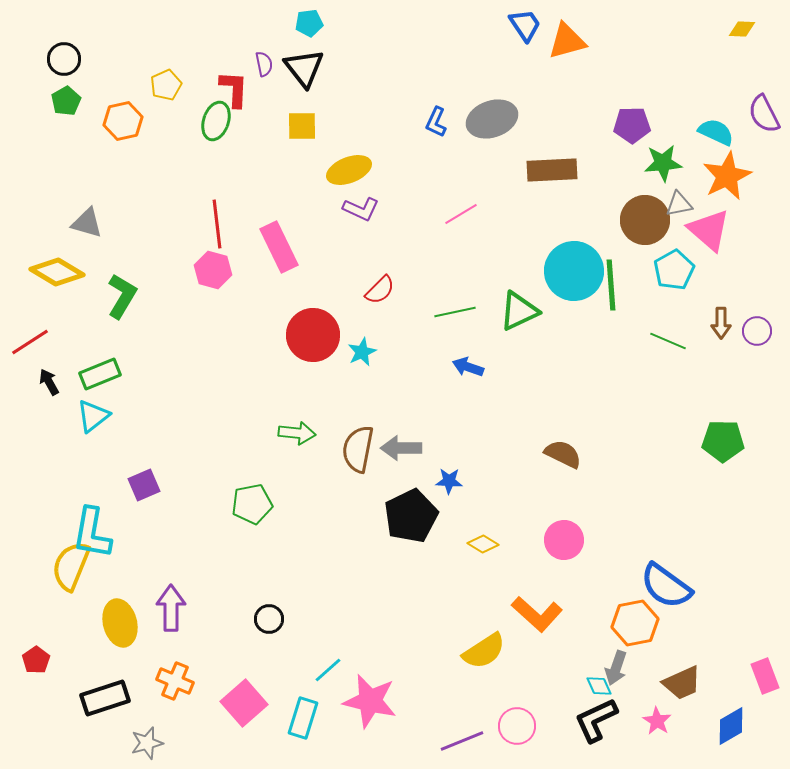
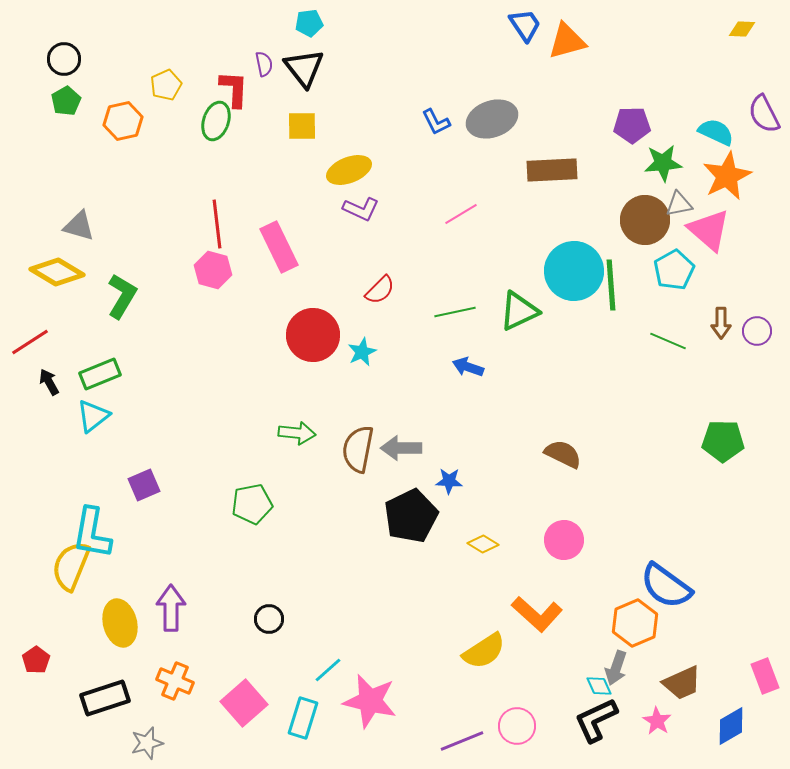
blue L-shape at (436, 122): rotated 52 degrees counterclockwise
gray triangle at (87, 223): moved 8 px left, 3 px down
orange hexagon at (635, 623): rotated 12 degrees counterclockwise
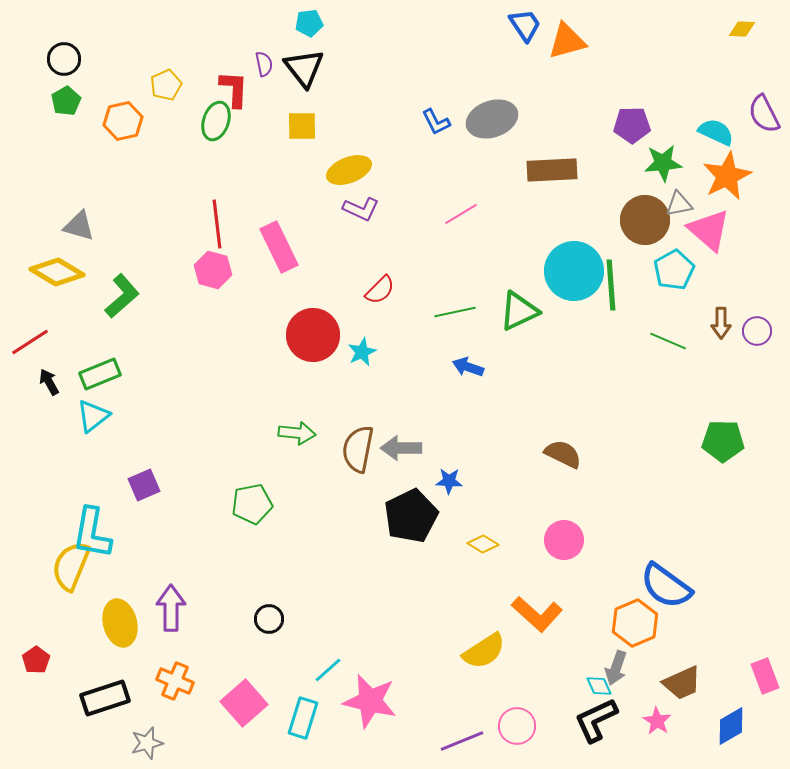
green L-shape at (122, 296): rotated 18 degrees clockwise
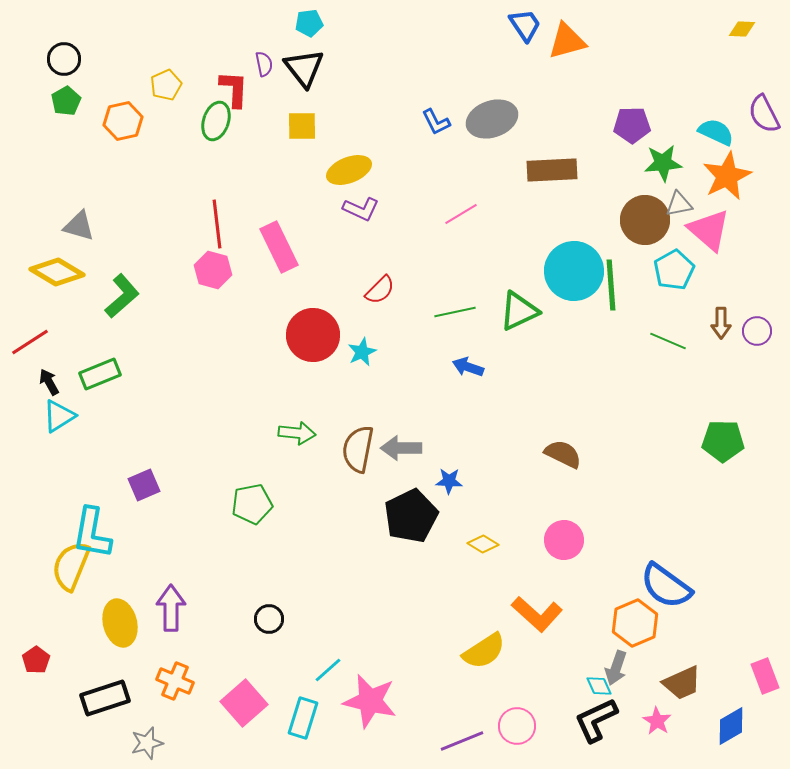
cyan triangle at (93, 416): moved 34 px left; rotated 6 degrees clockwise
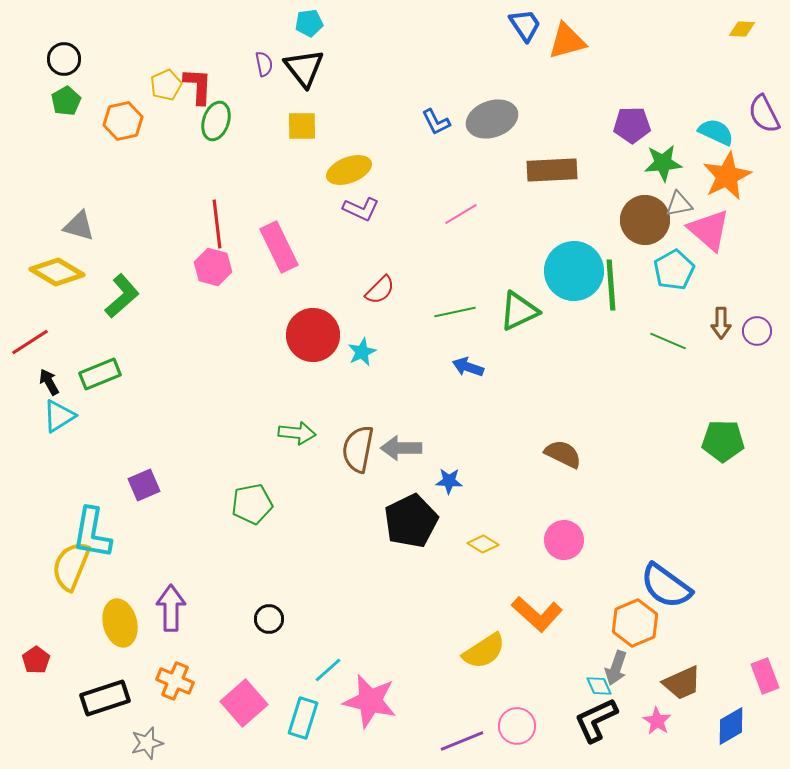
red L-shape at (234, 89): moved 36 px left, 3 px up
pink hexagon at (213, 270): moved 3 px up
black pentagon at (411, 516): moved 5 px down
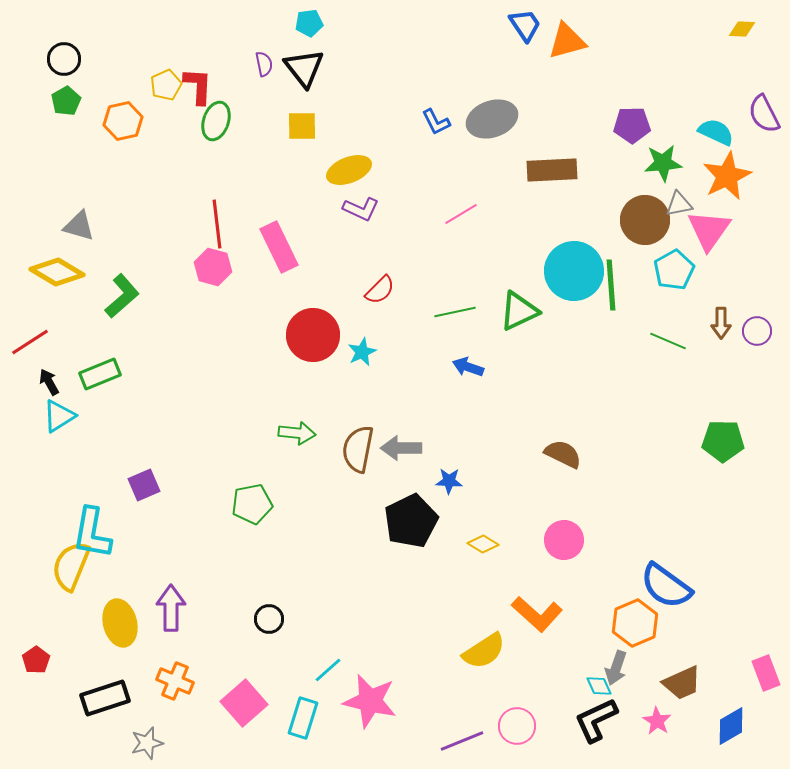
pink triangle at (709, 230): rotated 24 degrees clockwise
pink rectangle at (765, 676): moved 1 px right, 3 px up
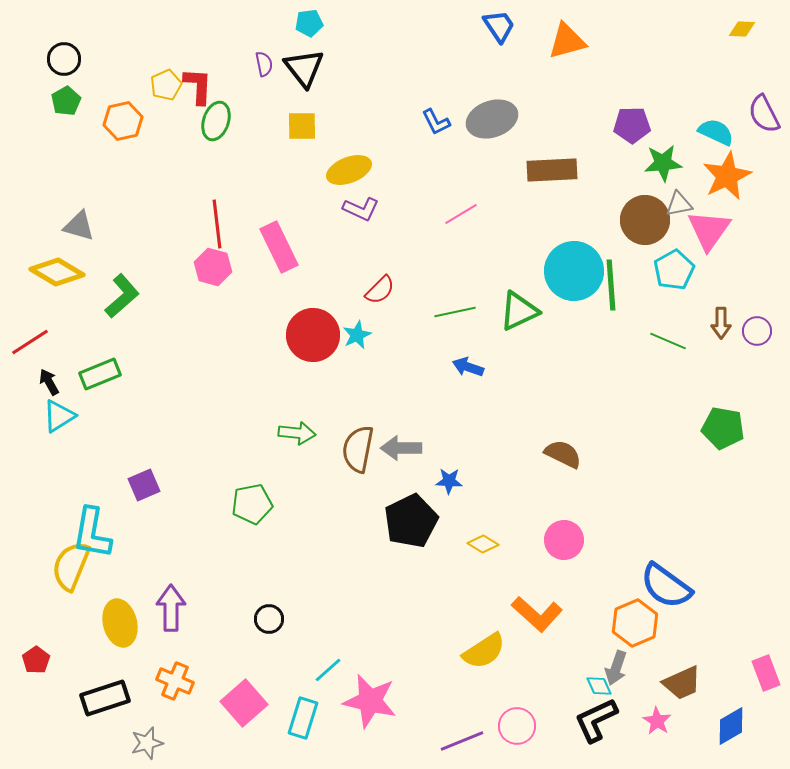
blue trapezoid at (525, 25): moved 26 px left, 1 px down
cyan star at (362, 352): moved 5 px left, 17 px up
green pentagon at (723, 441): moved 13 px up; rotated 9 degrees clockwise
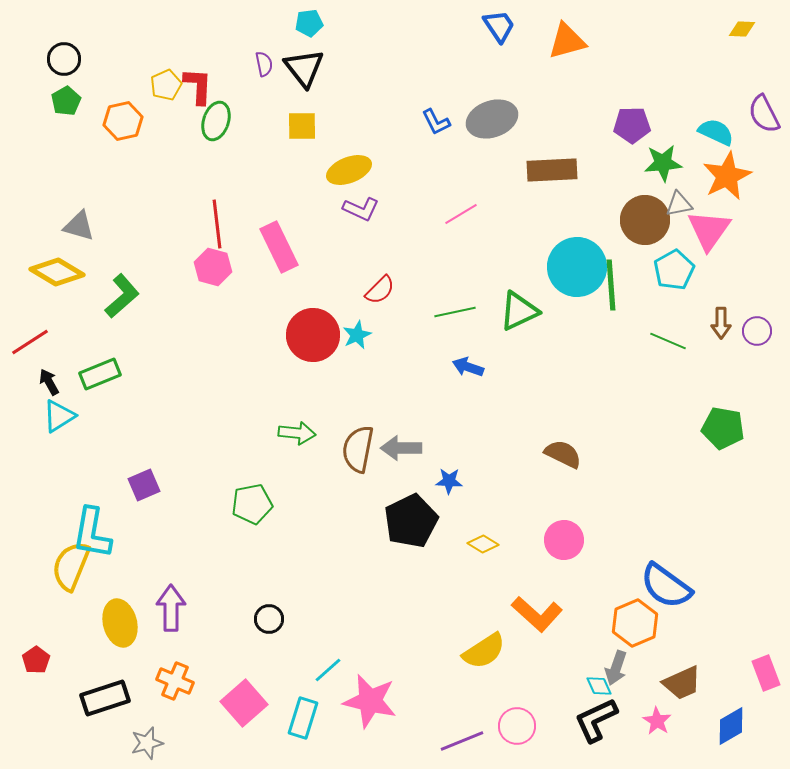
cyan circle at (574, 271): moved 3 px right, 4 px up
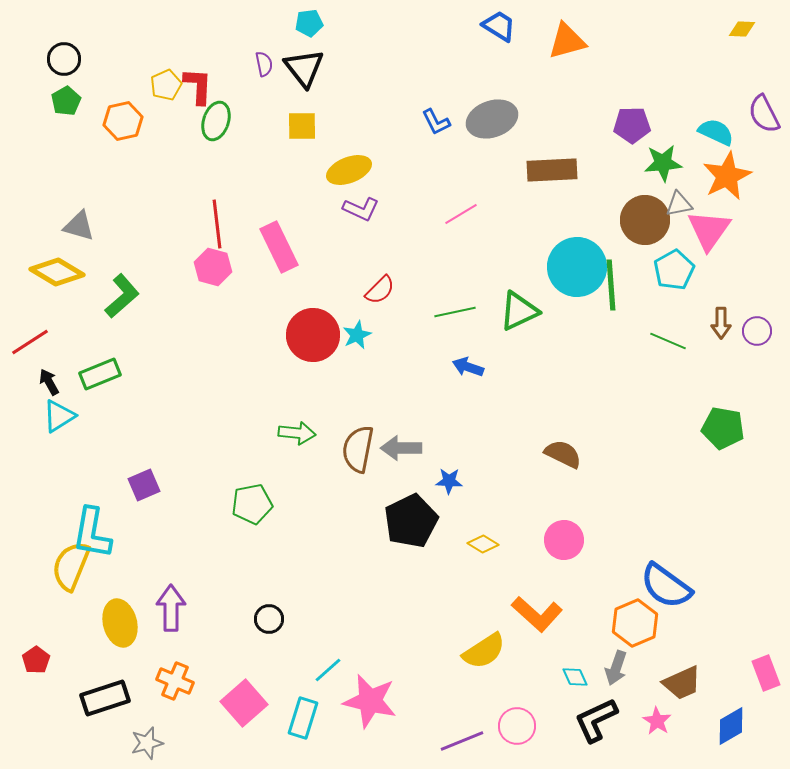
blue trapezoid at (499, 26): rotated 24 degrees counterclockwise
cyan diamond at (599, 686): moved 24 px left, 9 px up
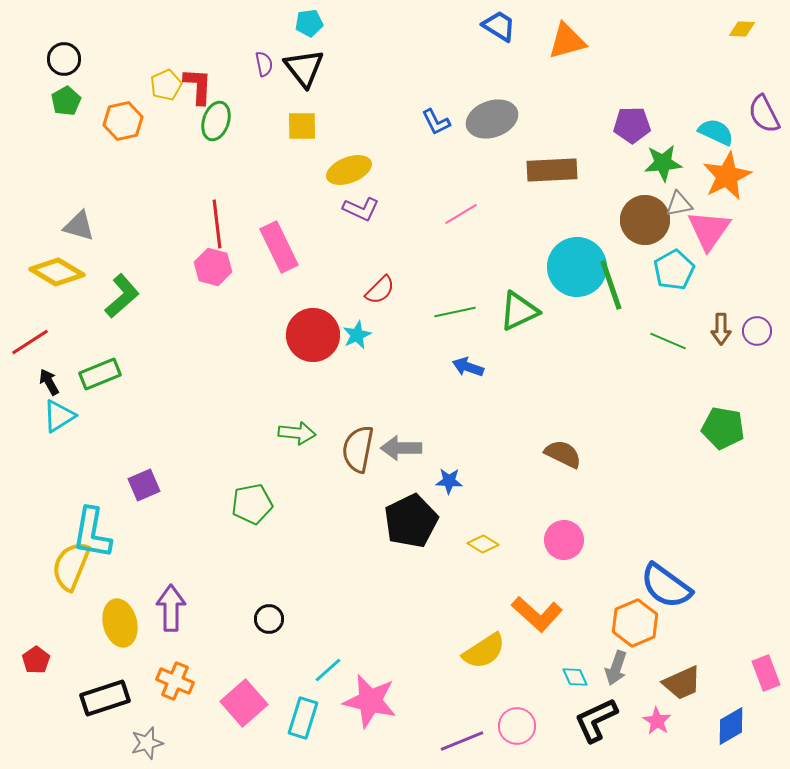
green line at (611, 285): rotated 15 degrees counterclockwise
brown arrow at (721, 323): moved 6 px down
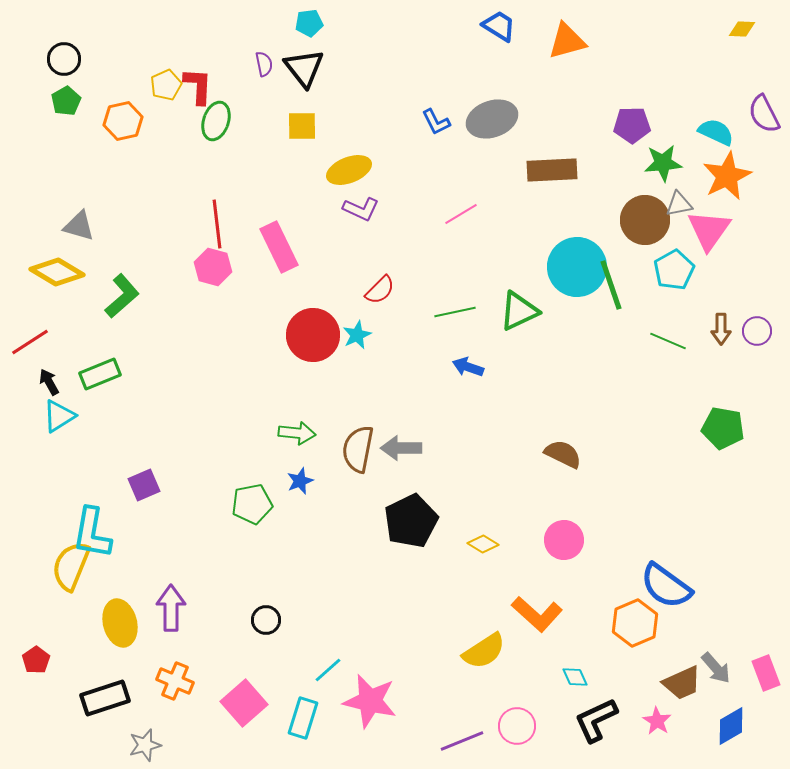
blue star at (449, 481): moved 149 px left; rotated 24 degrees counterclockwise
black circle at (269, 619): moved 3 px left, 1 px down
gray arrow at (616, 668): moved 100 px right; rotated 60 degrees counterclockwise
gray star at (147, 743): moved 2 px left, 2 px down
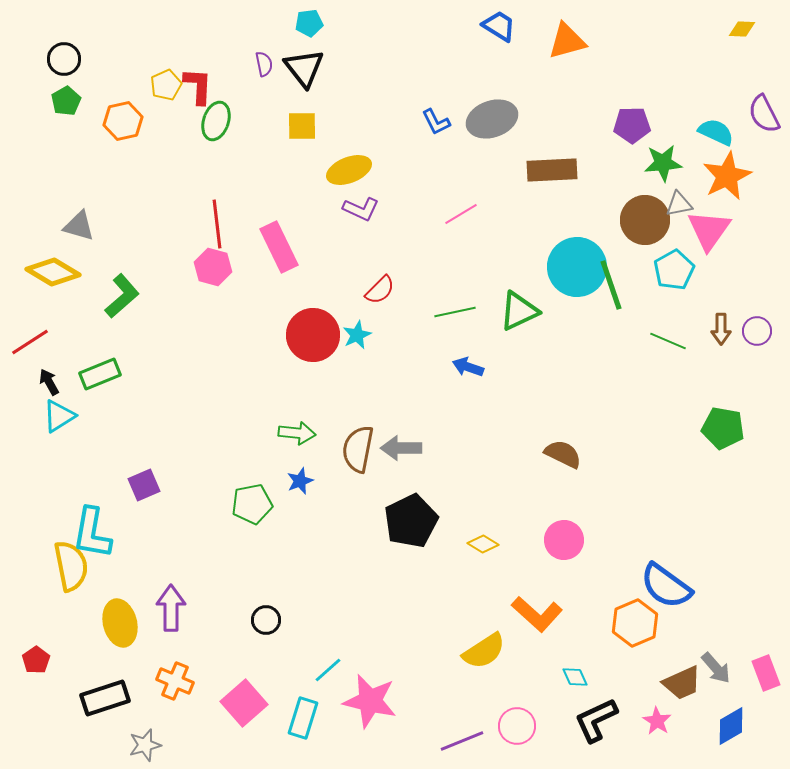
yellow diamond at (57, 272): moved 4 px left
yellow semicircle at (71, 566): rotated 147 degrees clockwise
